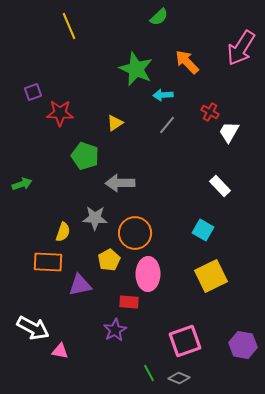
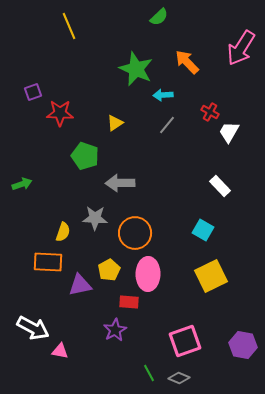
yellow pentagon: moved 10 px down
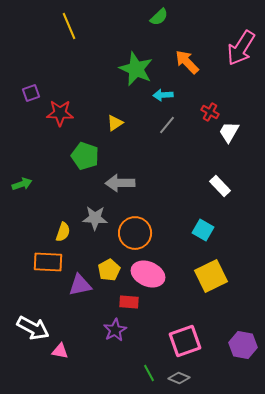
purple square: moved 2 px left, 1 px down
pink ellipse: rotated 68 degrees counterclockwise
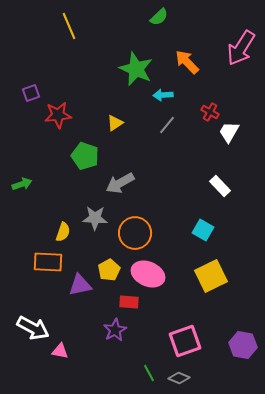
red star: moved 2 px left, 2 px down; rotated 8 degrees counterclockwise
gray arrow: rotated 28 degrees counterclockwise
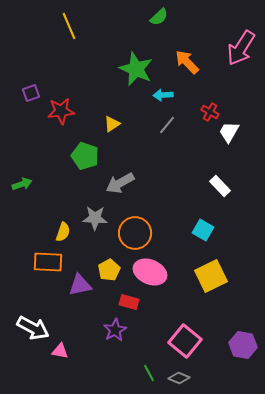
red star: moved 3 px right, 4 px up
yellow triangle: moved 3 px left, 1 px down
pink ellipse: moved 2 px right, 2 px up
red rectangle: rotated 12 degrees clockwise
pink square: rotated 32 degrees counterclockwise
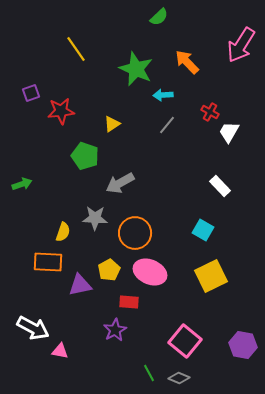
yellow line: moved 7 px right, 23 px down; rotated 12 degrees counterclockwise
pink arrow: moved 3 px up
red rectangle: rotated 12 degrees counterclockwise
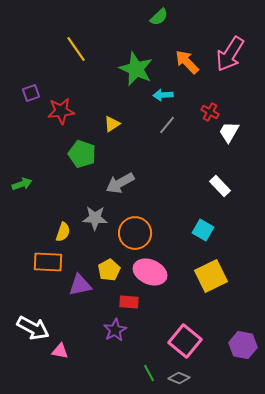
pink arrow: moved 11 px left, 9 px down
green pentagon: moved 3 px left, 2 px up
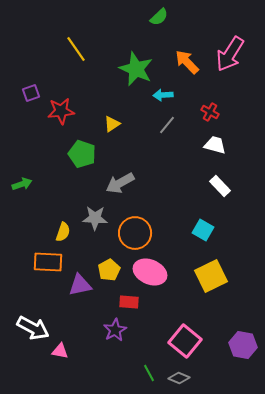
white trapezoid: moved 14 px left, 13 px down; rotated 75 degrees clockwise
